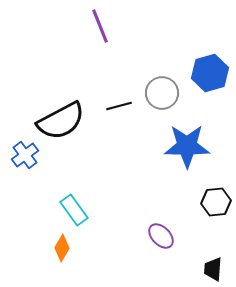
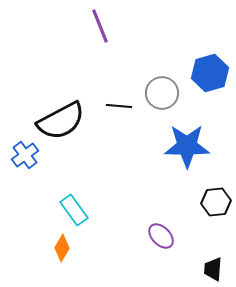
black line: rotated 20 degrees clockwise
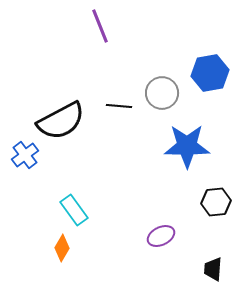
blue hexagon: rotated 6 degrees clockwise
purple ellipse: rotated 72 degrees counterclockwise
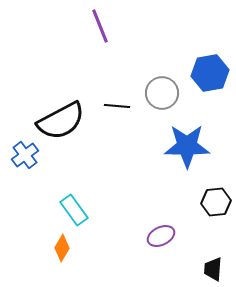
black line: moved 2 px left
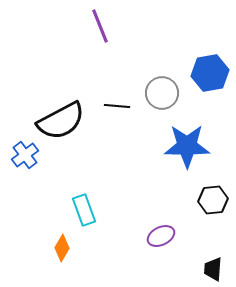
black hexagon: moved 3 px left, 2 px up
cyan rectangle: moved 10 px right; rotated 16 degrees clockwise
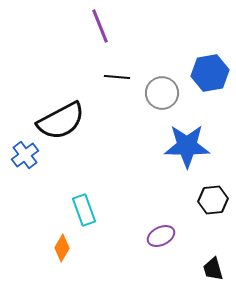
black line: moved 29 px up
black trapezoid: rotated 20 degrees counterclockwise
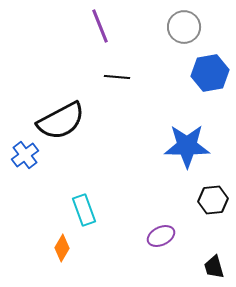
gray circle: moved 22 px right, 66 px up
black trapezoid: moved 1 px right, 2 px up
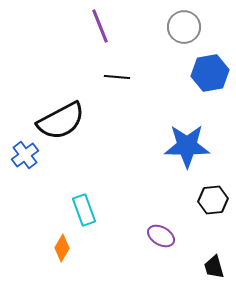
purple ellipse: rotated 56 degrees clockwise
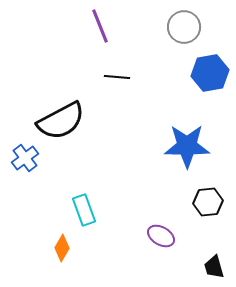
blue cross: moved 3 px down
black hexagon: moved 5 px left, 2 px down
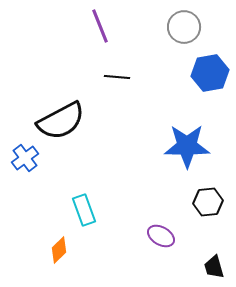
orange diamond: moved 3 px left, 2 px down; rotated 16 degrees clockwise
